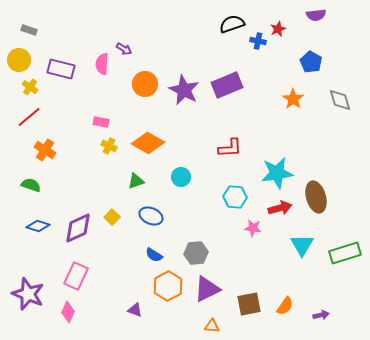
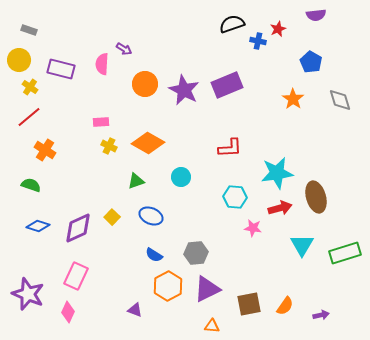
pink rectangle at (101, 122): rotated 14 degrees counterclockwise
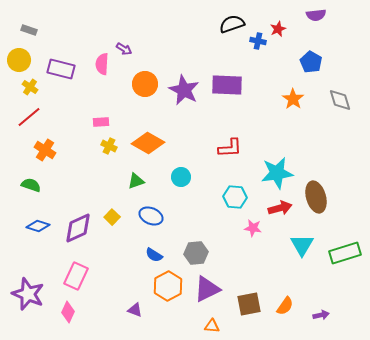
purple rectangle at (227, 85): rotated 24 degrees clockwise
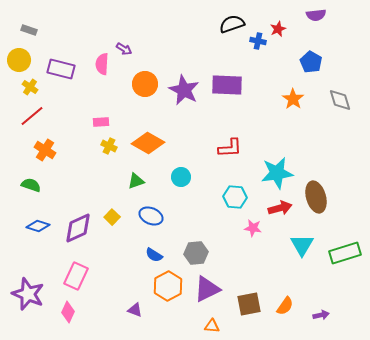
red line at (29, 117): moved 3 px right, 1 px up
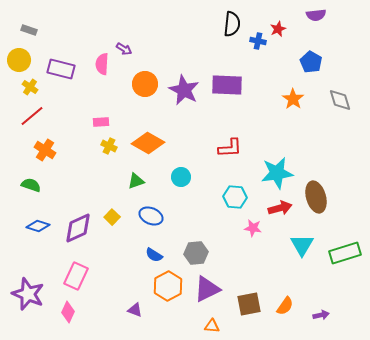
black semicircle at (232, 24): rotated 115 degrees clockwise
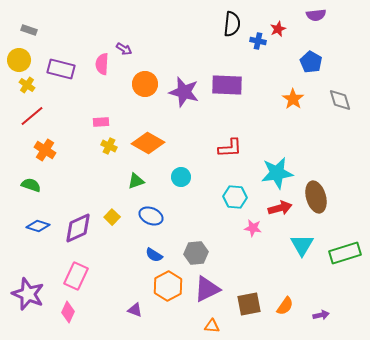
yellow cross at (30, 87): moved 3 px left, 2 px up
purple star at (184, 90): moved 2 px down; rotated 12 degrees counterclockwise
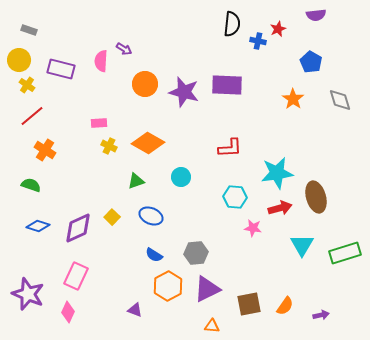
pink semicircle at (102, 64): moved 1 px left, 3 px up
pink rectangle at (101, 122): moved 2 px left, 1 px down
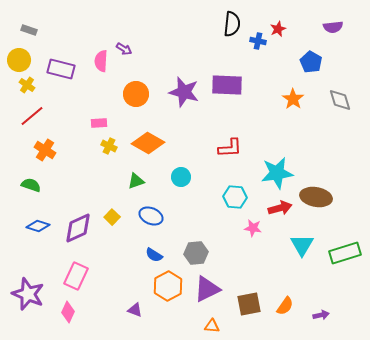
purple semicircle at (316, 15): moved 17 px right, 12 px down
orange circle at (145, 84): moved 9 px left, 10 px down
brown ellipse at (316, 197): rotated 64 degrees counterclockwise
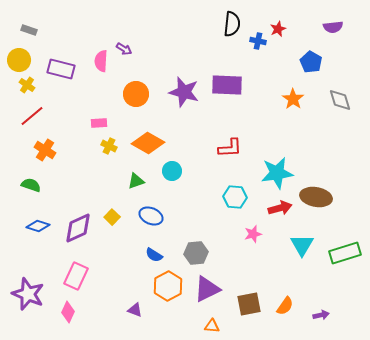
cyan circle at (181, 177): moved 9 px left, 6 px up
pink star at (253, 228): moved 6 px down; rotated 24 degrees counterclockwise
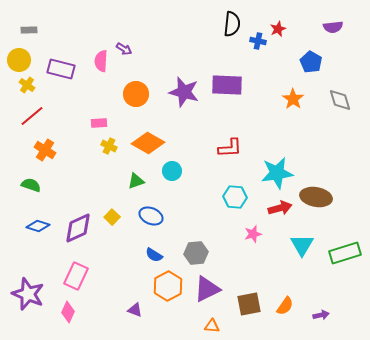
gray rectangle at (29, 30): rotated 21 degrees counterclockwise
